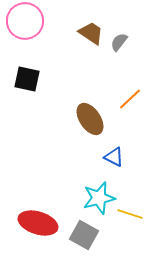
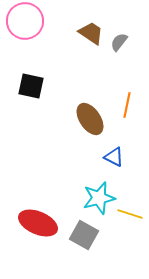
black square: moved 4 px right, 7 px down
orange line: moved 3 px left, 6 px down; rotated 35 degrees counterclockwise
red ellipse: rotated 6 degrees clockwise
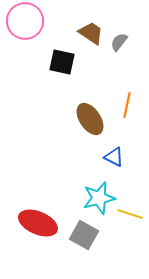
black square: moved 31 px right, 24 px up
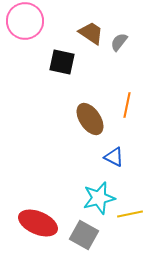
yellow line: rotated 30 degrees counterclockwise
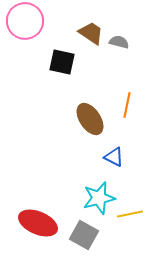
gray semicircle: rotated 66 degrees clockwise
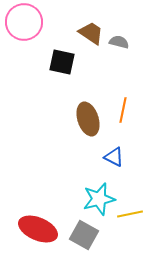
pink circle: moved 1 px left, 1 px down
orange line: moved 4 px left, 5 px down
brown ellipse: moved 2 px left; rotated 16 degrees clockwise
cyan star: moved 1 px down
red ellipse: moved 6 px down
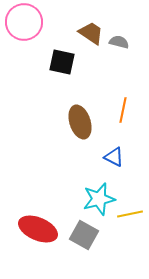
brown ellipse: moved 8 px left, 3 px down
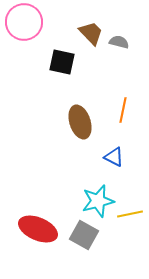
brown trapezoid: rotated 12 degrees clockwise
cyan star: moved 1 px left, 2 px down
